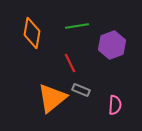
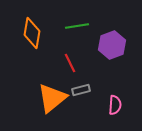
gray rectangle: rotated 36 degrees counterclockwise
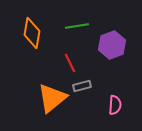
gray rectangle: moved 1 px right, 4 px up
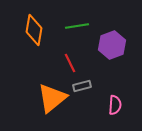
orange diamond: moved 2 px right, 3 px up
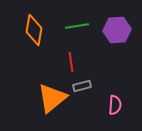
purple hexagon: moved 5 px right, 15 px up; rotated 16 degrees clockwise
red line: moved 1 px right, 1 px up; rotated 18 degrees clockwise
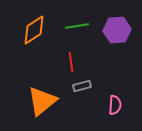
orange diamond: rotated 48 degrees clockwise
orange triangle: moved 10 px left, 3 px down
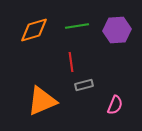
orange diamond: rotated 16 degrees clockwise
gray rectangle: moved 2 px right, 1 px up
orange triangle: rotated 16 degrees clockwise
pink semicircle: rotated 18 degrees clockwise
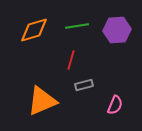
red line: moved 2 px up; rotated 24 degrees clockwise
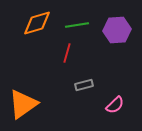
green line: moved 1 px up
orange diamond: moved 3 px right, 7 px up
red line: moved 4 px left, 7 px up
orange triangle: moved 19 px left, 3 px down; rotated 12 degrees counterclockwise
pink semicircle: rotated 24 degrees clockwise
